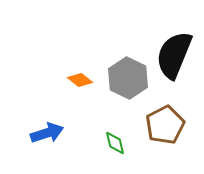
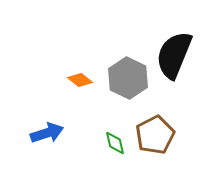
brown pentagon: moved 10 px left, 10 px down
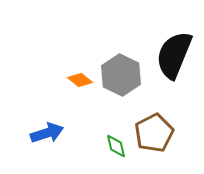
gray hexagon: moved 7 px left, 3 px up
brown pentagon: moved 1 px left, 2 px up
green diamond: moved 1 px right, 3 px down
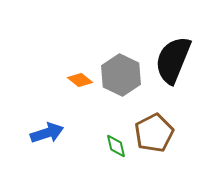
black semicircle: moved 1 px left, 5 px down
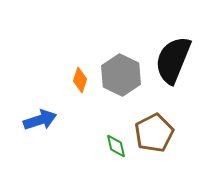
orange diamond: rotated 70 degrees clockwise
blue arrow: moved 7 px left, 13 px up
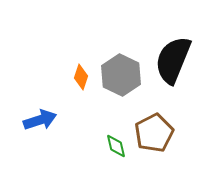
orange diamond: moved 1 px right, 3 px up
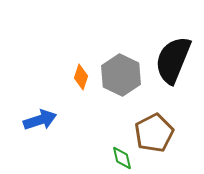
green diamond: moved 6 px right, 12 px down
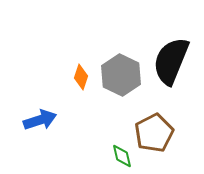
black semicircle: moved 2 px left, 1 px down
green diamond: moved 2 px up
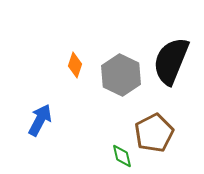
orange diamond: moved 6 px left, 12 px up
blue arrow: rotated 44 degrees counterclockwise
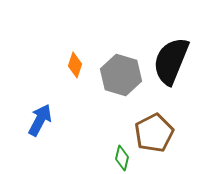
gray hexagon: rotated 9 degrees counterclockwise
green diamond: moved 2 px down; rotated 25 degrees clockwise
